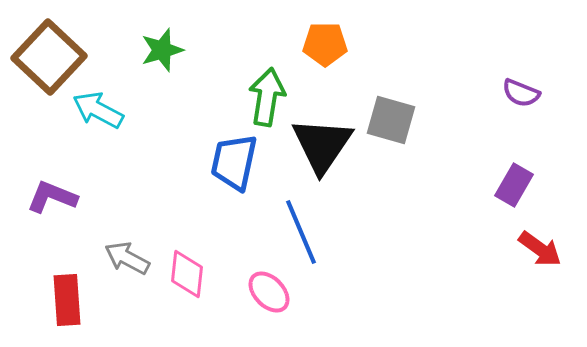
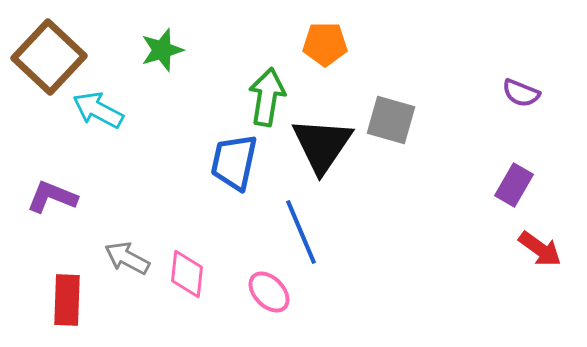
red rectangle: rotated 6 degrees clockwise
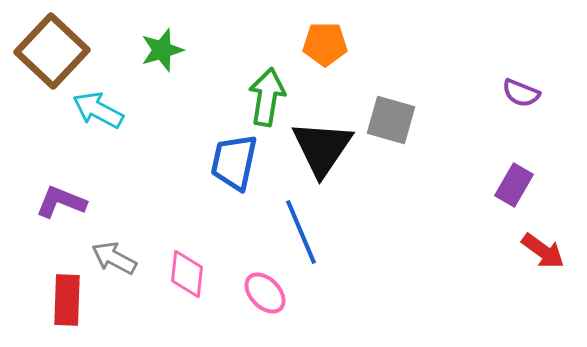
brown square: moved 3 px right, 6 px up
black triangle: moved 3 px down
purple L-shape: moved 9 px right, 5 px down
red arrow: moved 3 px right, 2 px down
gray arrow: moved 13 px left
pink ellipse: moved 4 px left, 1 px down
